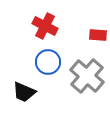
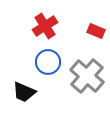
red cross: rotated 30 degrees clockwise
red rectangle: moved 2 px left, 4 px up; rotated 18 degrees clockwise
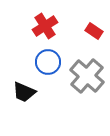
red rectangle: moved 2 px left; rotated 12 degrees clockwise
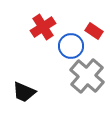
red cross: moved 2 px left, 1 px down
blue circle: moved 23 px right, 16 px up
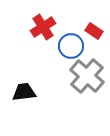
black trapezoid: rotated 150 degrees clockwise
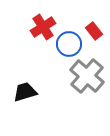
red rectangle: rotated 18 degrees clockwise
blue circle: moved 2 px left, 2 px up
black trapezoid: moved 1 px right; rotated 10 degrees counterclockwise
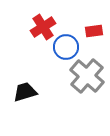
red rectangle: rotated 60 degrees counterclockwise
blue circle: moved 3 px left, 3 px down
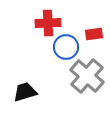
red cross: moved 5 px right, 4 px up; rotated 30 degrees clockwise
red rectangle: moved 3 px down
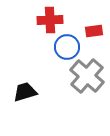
red cross: moved 2 px right, 3 px up
red rectangle: moved 3 px up
blue circle: moved 1 px right
